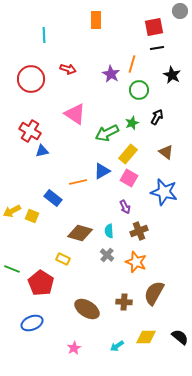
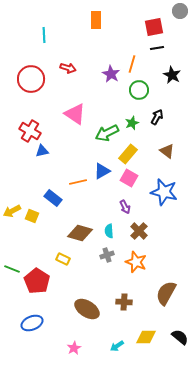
red arrow at (68, 69): moved 1 px up
brown triangle at (166, 152): moved 1 px right, 1 px up
brown cross at (139, 231): rotated 24 degrees counterclockwise
gray cross at (107, 255): rotated 32 degrees clockwise
red pentagon at (41, 283): moved 4 px left, 2 px up
brown semicircle at (154, 293): moved 12 px right
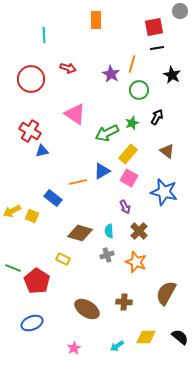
green line at (12, 269): moved 1 px right, 1 px up
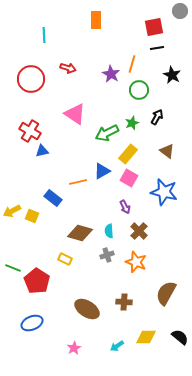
yellow rectangle at (63, 259): moved 2 px right
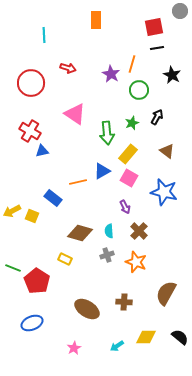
red circle at (31, 79): moved 4 px down
green arrow at (107, 133): rotated 70 degrees counterclockwise
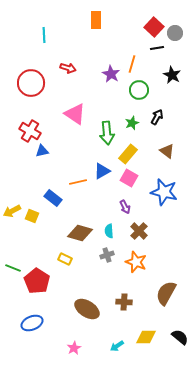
gray circle at (180, 11): moved 5 px left, 22 px down
red square at (154, 27): rotated 36 degrees counterclockwise
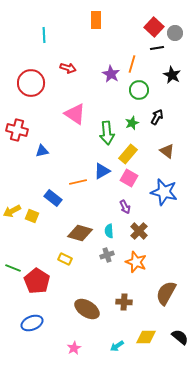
red cross at (30, 131): moved 13 px left, 1 px up; rotated 15 degrees counterclockwise
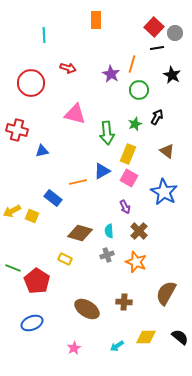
pink triangle at (75, 114): rotated 20 degrees counterclockwise
green star at (132, 123): moved 3 px right, 1 px down
yellow rectangle at (128, 154): rotated 18 degrees counterclockwise
blue star at (164, 192): rotated 16 degrees clockwise
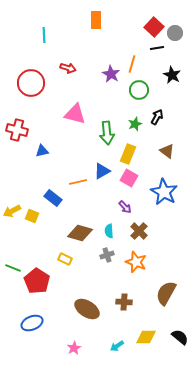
purple arrow at (125, 207): rotated 16 degrees counterclockwise
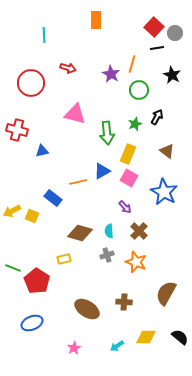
yellow rectangle at (65, 259): moved 1 px left; rotated 40 degrees counterclockwise
